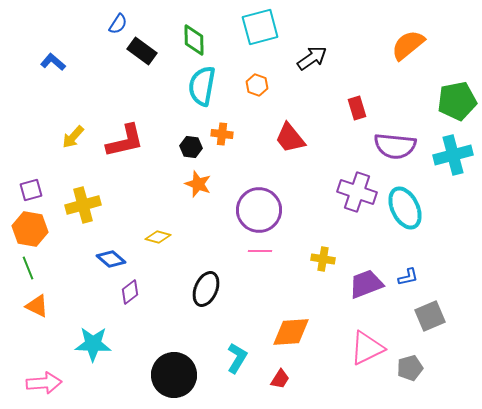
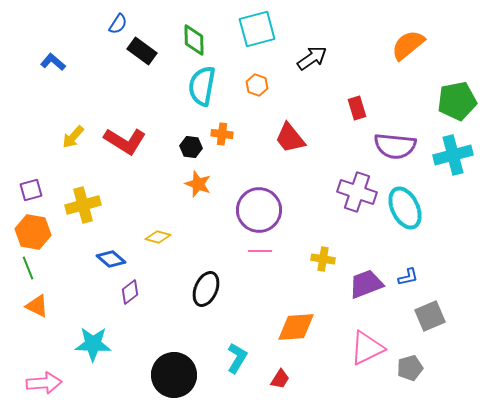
cyan square at (260, 27): moved 3 px left, 2 px down
red L-shape at (125, 141): rotated 45 degrees clockwise
orange hexagon at (30, 229): moved 3 px right, 3 px down
orange diamond at (291, 332): moved 5 px right, 5 px up
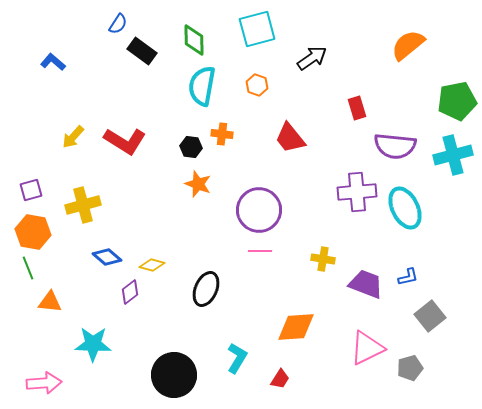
purple cross at (357, 192): rotated 24 degrees counterclockwise
yellow diamond at (158, 237): moved 6 px left, 28 px down
blue diamond at (111, 259): moved 4 px left, 2 px up
purple trapezoid at (366, 284): rotated 42 degrees clockwise
orange triangle at (37, 306): moved 13 px right, 4 px up; rotated 20 degrees counterclockwise
gray square at (430, 316): rotated 16 degrees counterclockwise
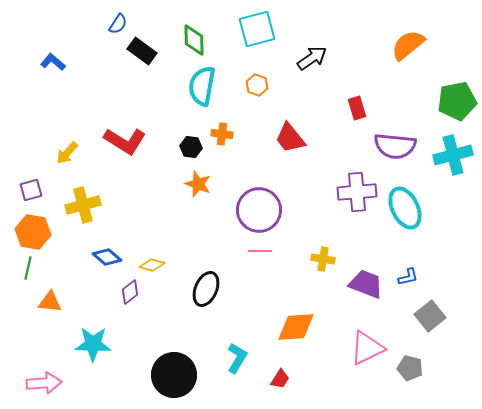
yellow arrow at (73, 137): moved 6 px left, 16 px down
green line at (28, 268): rotated 35 degrees clockwise
gray pentagon at (410, 368): rotated 30 degrees clockwise
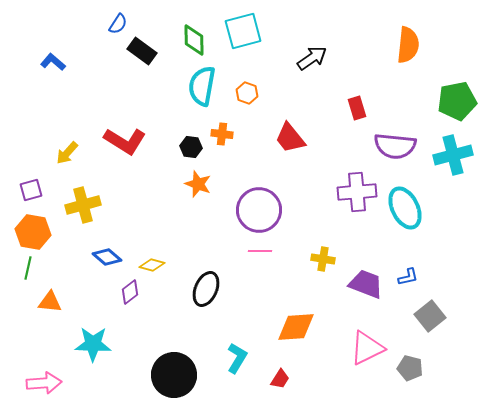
cyan square at (257, 29): moved 14 px left, 2 px down
orange semicircle at (408, 45): rotated 135 degrees clockwise
orange hexagon at (257, 85): moved 10 px left, 8 px down
